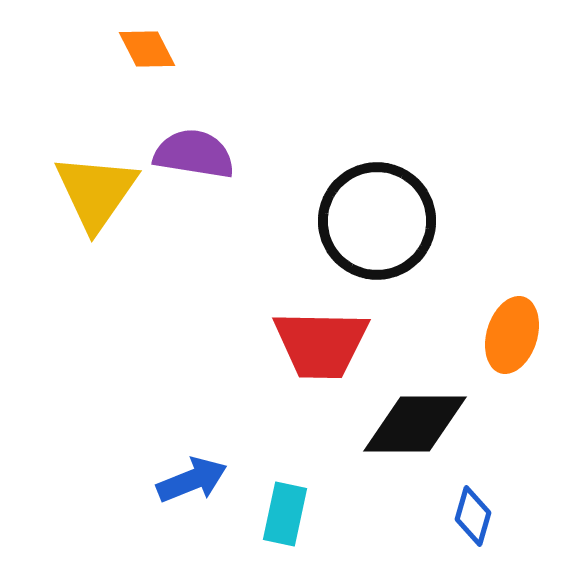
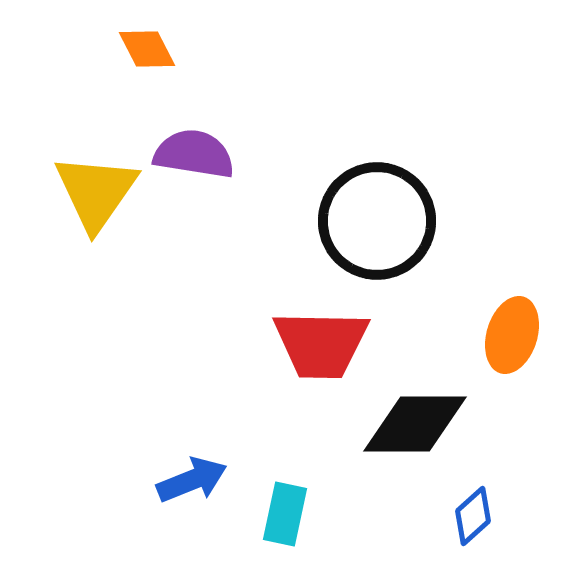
blue diamond: rotated 32 degrees clockwise
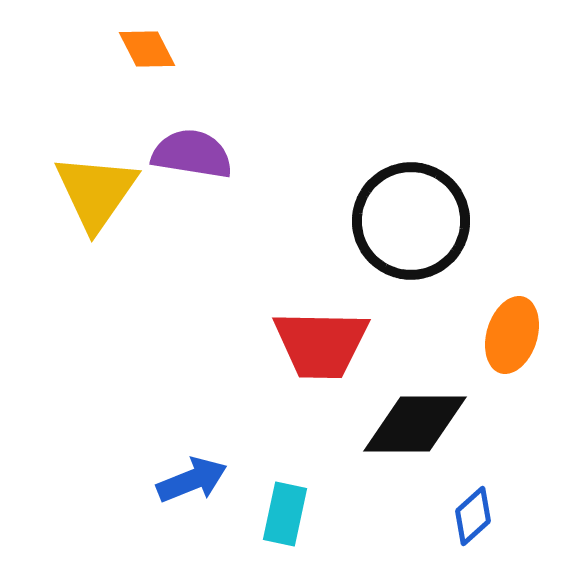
purple semicircle: moved 2 px left
black circle: moved 34 px right
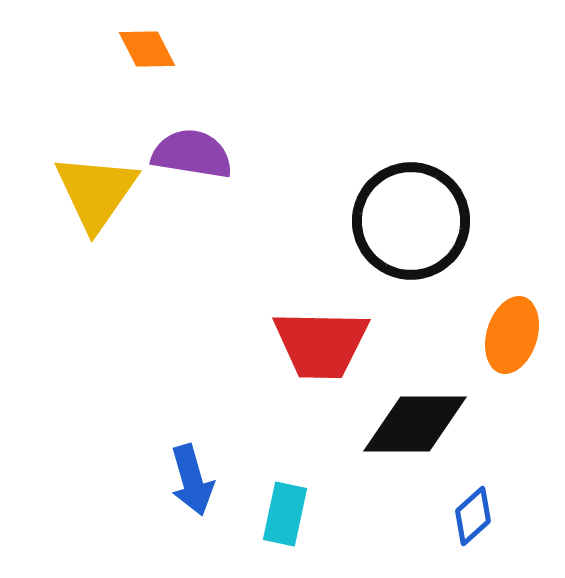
blue arrow: rotated 96 degrees clockwise
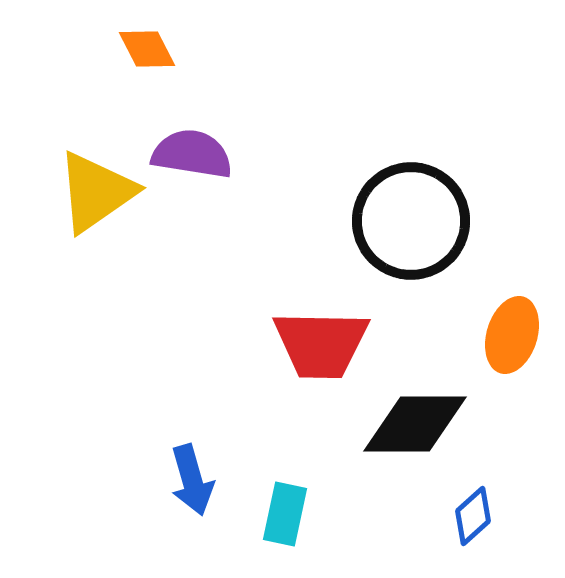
yellow triangle: rotated 20 degrees clockwise
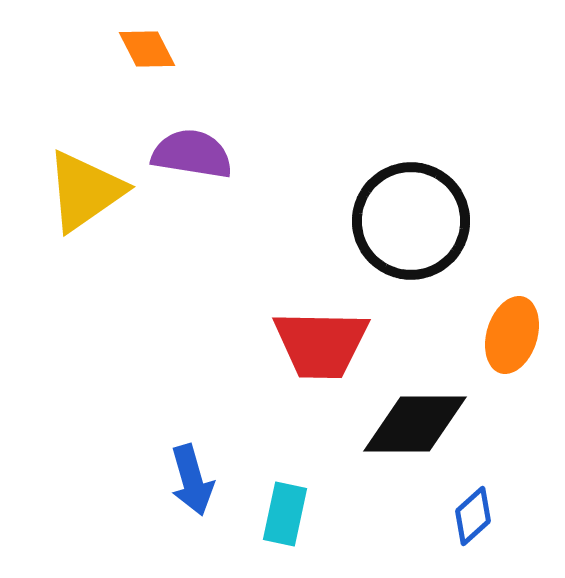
yellow triangle: moved 11 px left, 1 px up
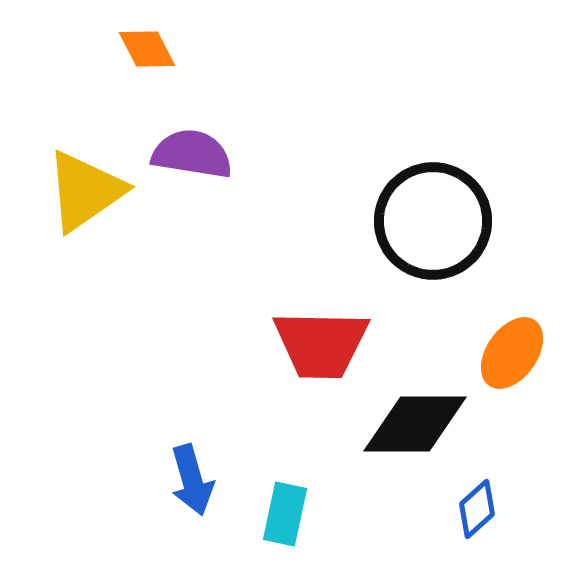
black circle: moved 22 px right
orange ellipse: moved 18 px down; rotated 18 degrees clockwise
blue diamond: moved 4 px right, 7 px up
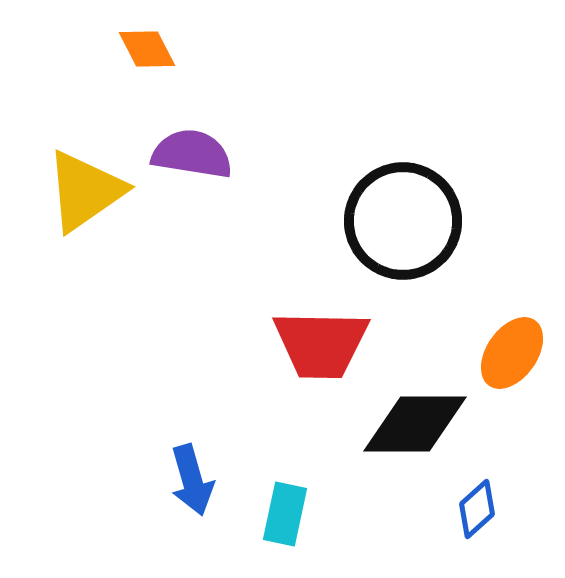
black circle: moved 30 px left
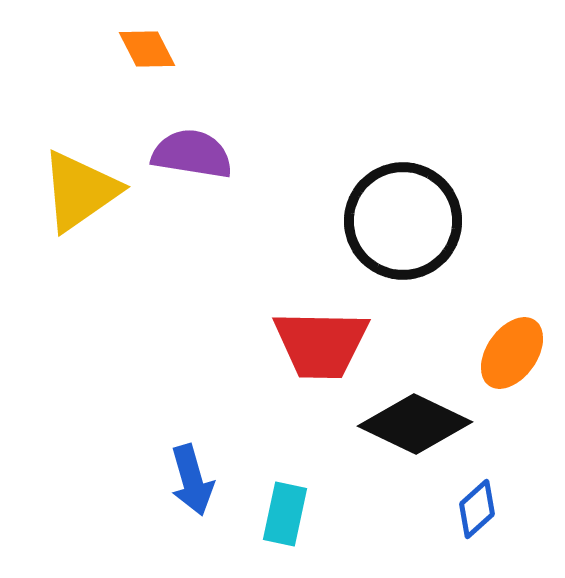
yellow triangle: moved 5 px left
black diamond: rotated 26 degrees clockwise
